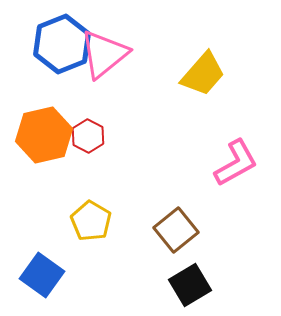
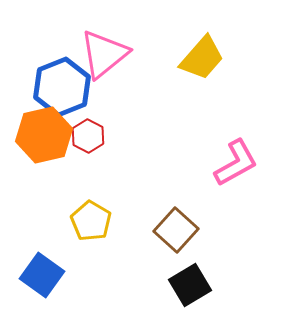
blue hexagon: moved 43 px down
yellow trapezoid: moved 1 px left, 16 px up
brown square: rotated 9 degrees counterclockwise
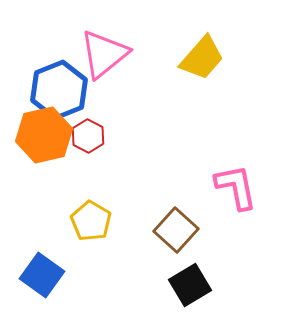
blue hexagon: moved 3 px left, 3 px down
pink L-shape: moved 24 px down; rotated 72 degrees counterclockwise
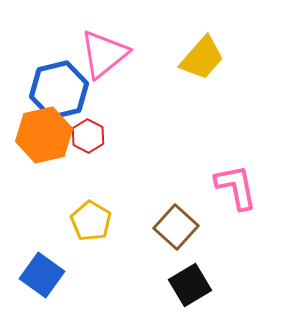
blue hexagon: rotated 8 degrees clockwise
brown square: moved 3 px up
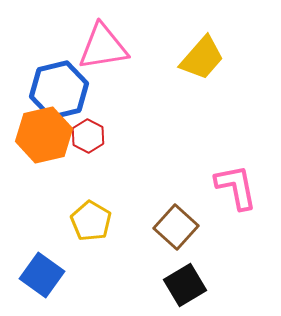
pink triangle: moved 1 px left, 7 px up; rotated 30 degrees clockwise
black square: moved 5 px left
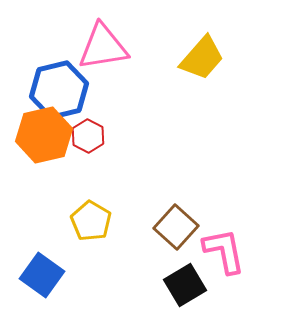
pink L-shape: moved 12 px left, 64 px down
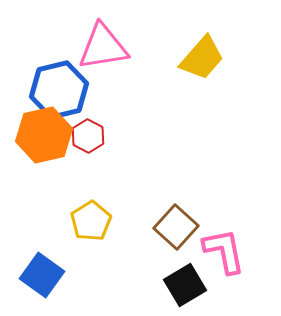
yellow pentagon: rotated 9 degrees clockwise
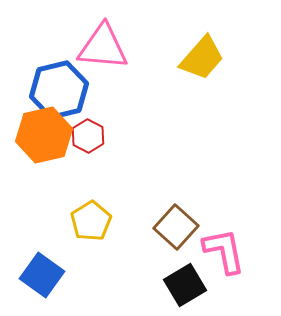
pink triangle: rotated 14 degrees clockwise
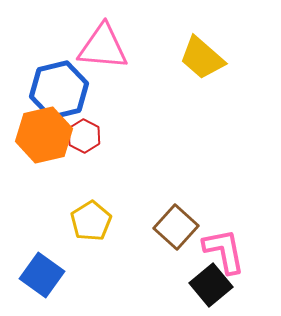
yellow trapezoid: rotated 90 degrees clockwise
red hexagon: moved 4 px left
black square: moved 26 px right; rotated 9 degrees counterclockwise
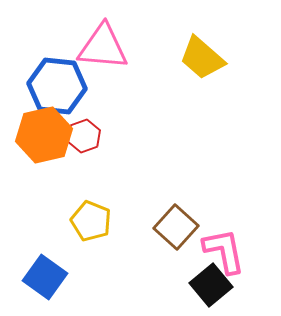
blue hexagon: moved 2 px left, 4 px up; rotated 20 degrees clockwise
red hexagon: rotated 12 degrees clockwise
yellow pentagon: rotated 18 degrees counterclockwise
blue square: moved 3 px right, 2 px down
